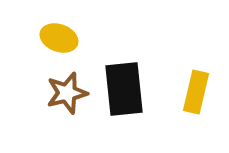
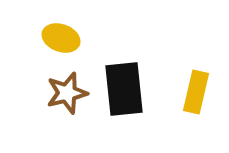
yellow ellipse: moved 2 px right
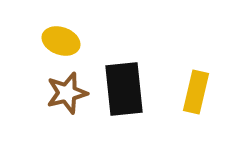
yellow ellipse: moved 3 px down
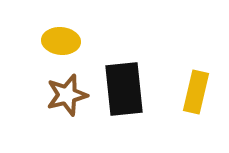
yellow ellipse: rotated 15 degrees counterclockwise
brown star: moved 2 px down
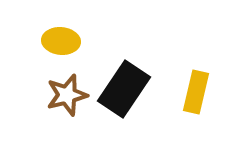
black rectangle: rotated 40 degrees clockwise
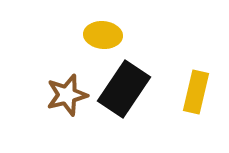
yellow ellipse: moved 42 px right, 6 px up
